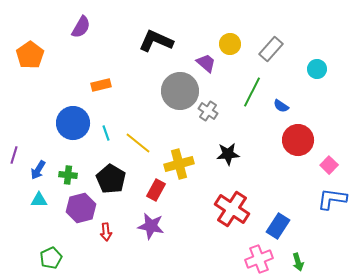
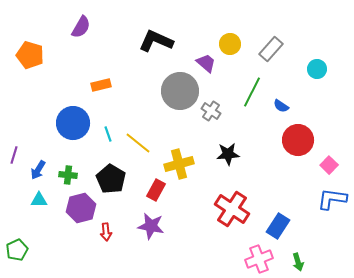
orange pentagon: rotated 20 degrees counterclockwise
gray cross: moved 3 px right
cyan line: moved 2 px right, 1 px down
green pentagon: moved 34 px left, 8 px up
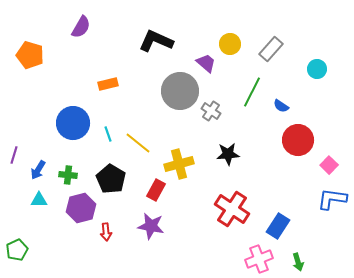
orange rectangle: moved 7 px right, 1 px up
